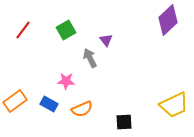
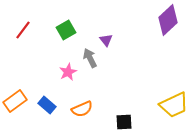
pink star: moved 2 px right, 9 px up; rotated 30 degrees counterclockwise
blue rectangle: moved 2 px left, 1 px down; rotated 12 degrees clockwise
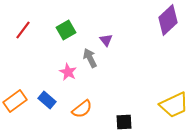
pink star: rotated 18 degrees counterclockwise
blue rectangle: moved 5 px up
orange semicircle: rotated 15 degrees counterclockwise
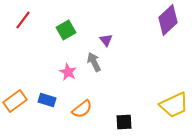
red line: moved 10 px up
gray arrow: moved 4 px right, 4 px down
blue rectangle: rotated 24 degrees counterclockwise
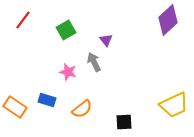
pink star: rotated 12 degrees counterclockwise
orange rectangle: moved 6 px down; rotated 70 degrees clockwise
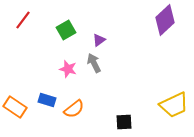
purple diamond: moved 3 px left
purple triangle: moved 7 px left; rotated 32 degrees clockwise
gray arrow: moved 1 px down
pink star: moved 3 px up
orange semicircle: moved 8 px left
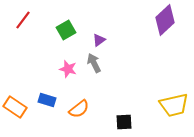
yellow trapezoid: rotated 12 degrees clockwise
orange semicircle: moved 5 px right
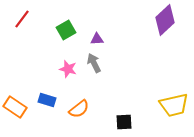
red line: moved 1 px left, 1 px up
purple triangle: moved 2 px left, 1 px up; rotated 32 degrees clockwise
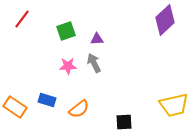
green square: moved 1 px down; rotated 12 degrees clockwise
pink star: moved 3 px up; rotated 18 degrees counterclockwise
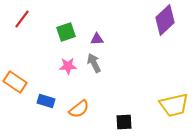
green square: moved 1 px down
blue rectangle: moved 1 px left, 1 px down
orange rectangle: moved 25 px up
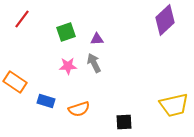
orange semicircle: rotated 20 degrees clockwise
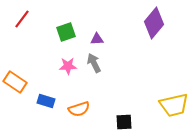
purple diamond: moved 11 px left, 3 px down; rotated 8 degrees counterclockwise
